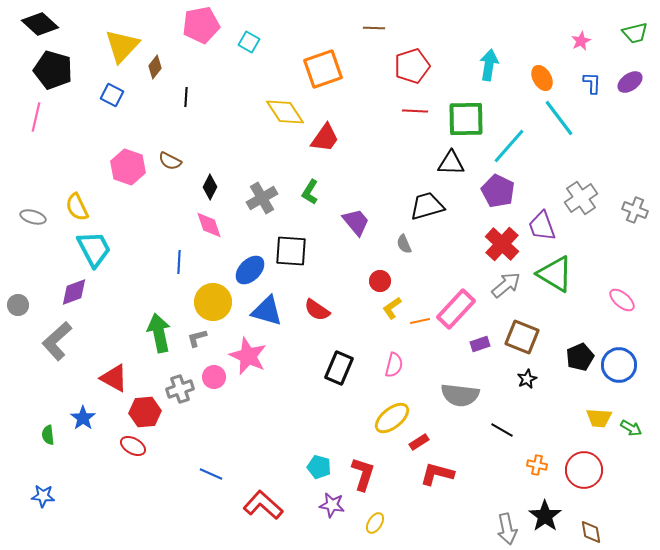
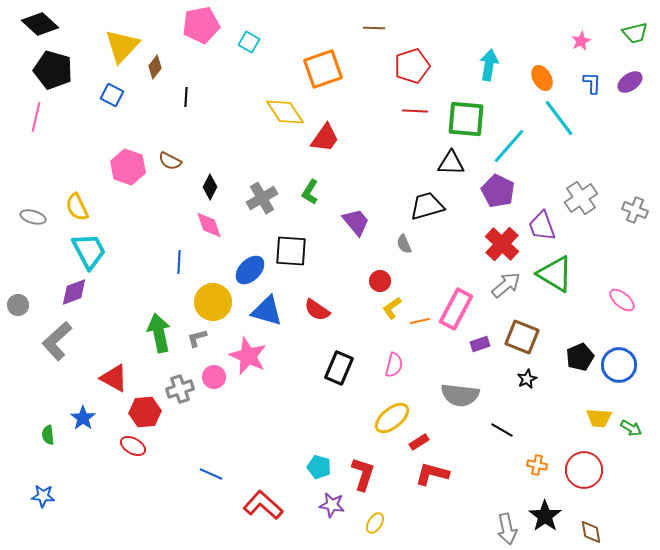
green square at (466, 119): rotated 6 degrees clockwise
cyan trapezoid at (94, 249): moved 5 px left, 2 px down
pink rectangle at (456, 309): rotated 15 degrees counterclockwise
red L-shape at (437, 474): moved 5 px left
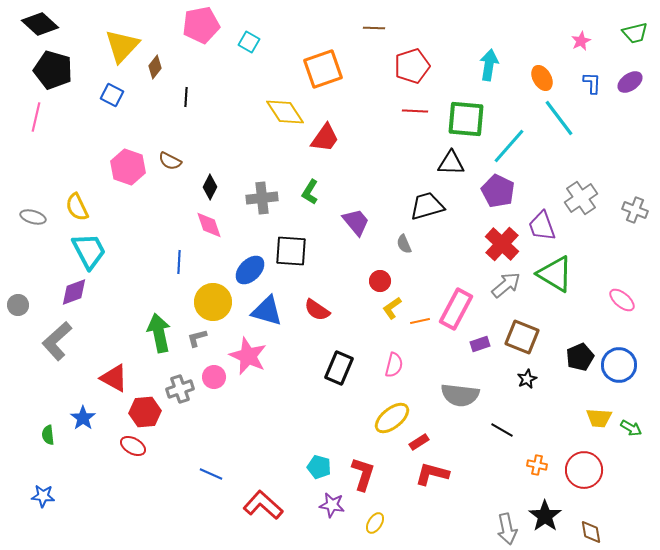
gray cross at (262, 198): rotated 24 degrees clockwise
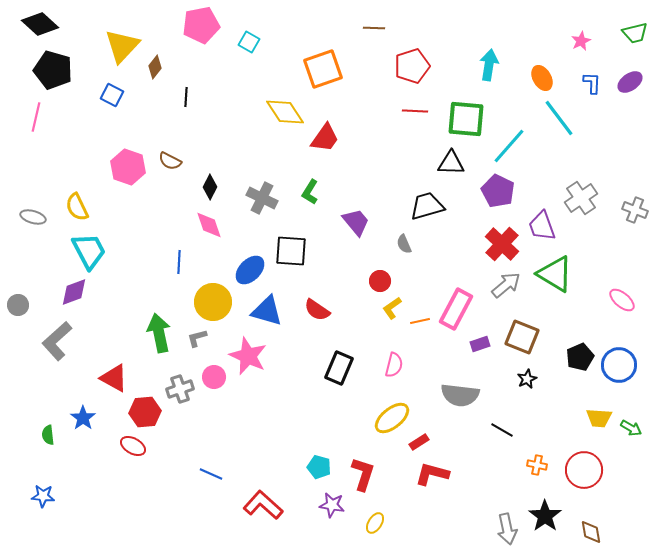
gray cross at (262, 198): rotated 32 degrees clockwise
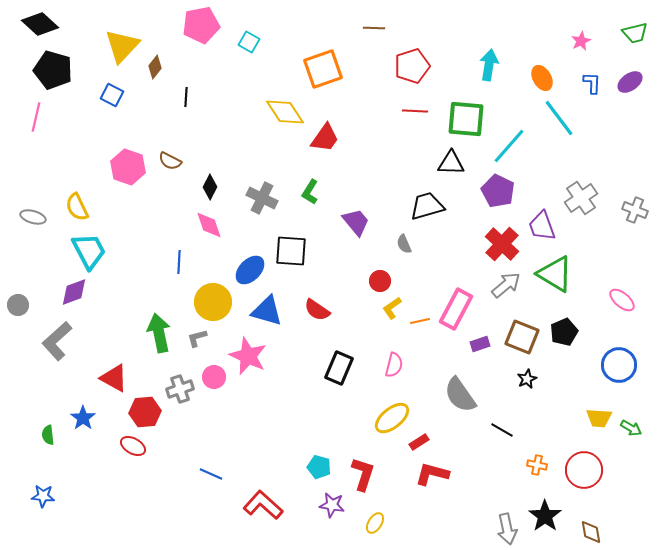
black pentagon at (580, 357): moved 16 px left, 25 px up
gray semicircle at (460, 395): rotated 48 degrees clockwise
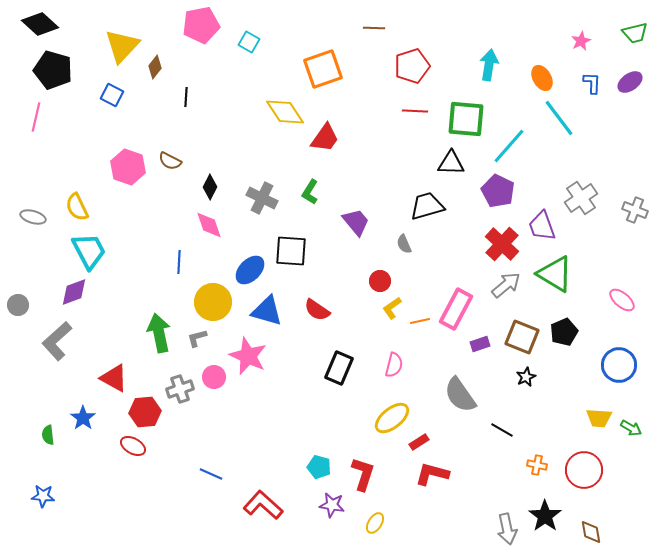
black star at (527, 379): moved 1 px left, 2 px up
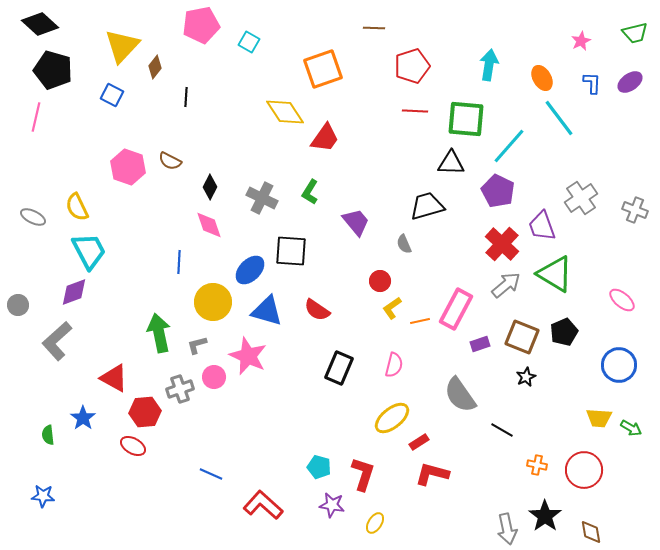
gray ellipse at (33, 217): rotated 10 degrees clockwise
gray L-shape at (197, 338): moved 7 px down
